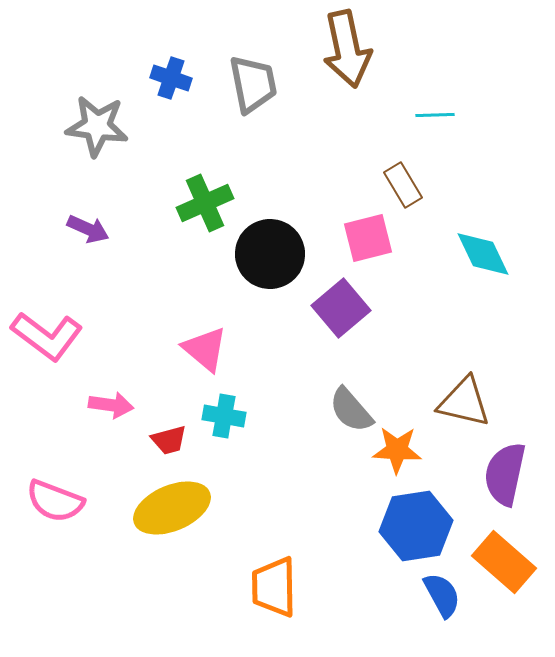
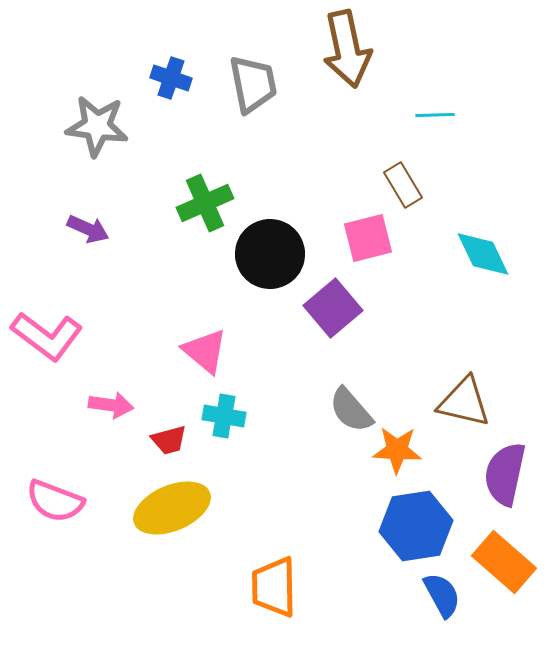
purple square: moved 8 px left
pink triangle: moved 2 px down
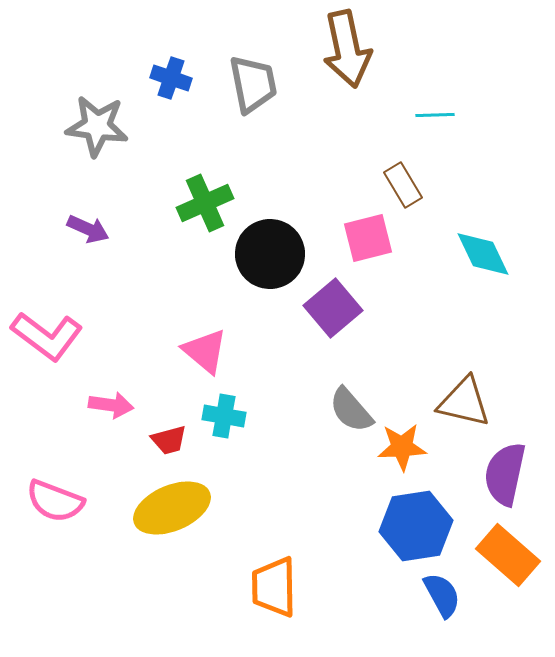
orange star: moved 5 px right, 3 px up; rotated 6 degrees counterclockwise
orange rectangle: moved 4 px right, 7 px up
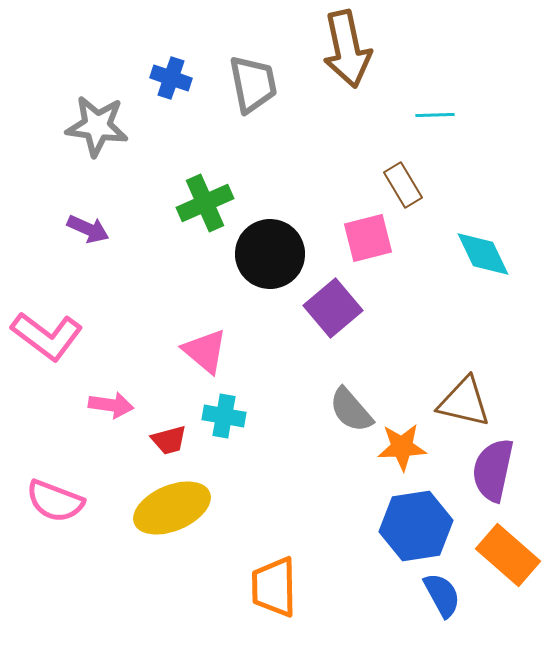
purple semicircle: moved 12 px left, 4 px up
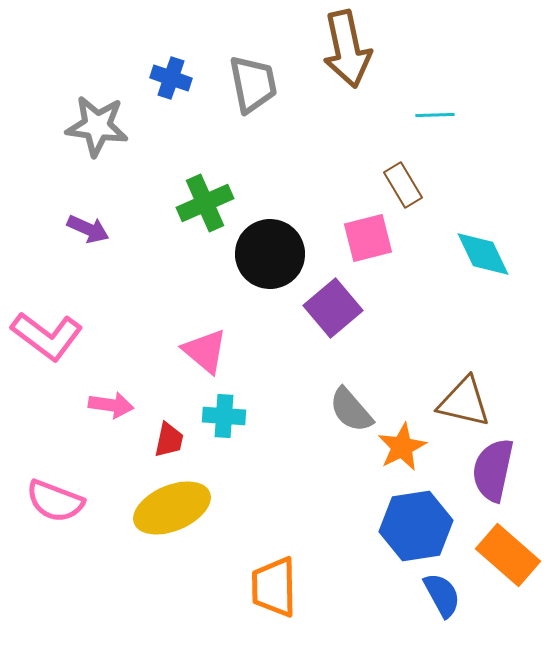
cyan cross: rotated 6 degrees counterclockwise
red trapezoid: rotated 63 degrees counterclockwise
orange star: rotated 24 degrees counterclockwise
